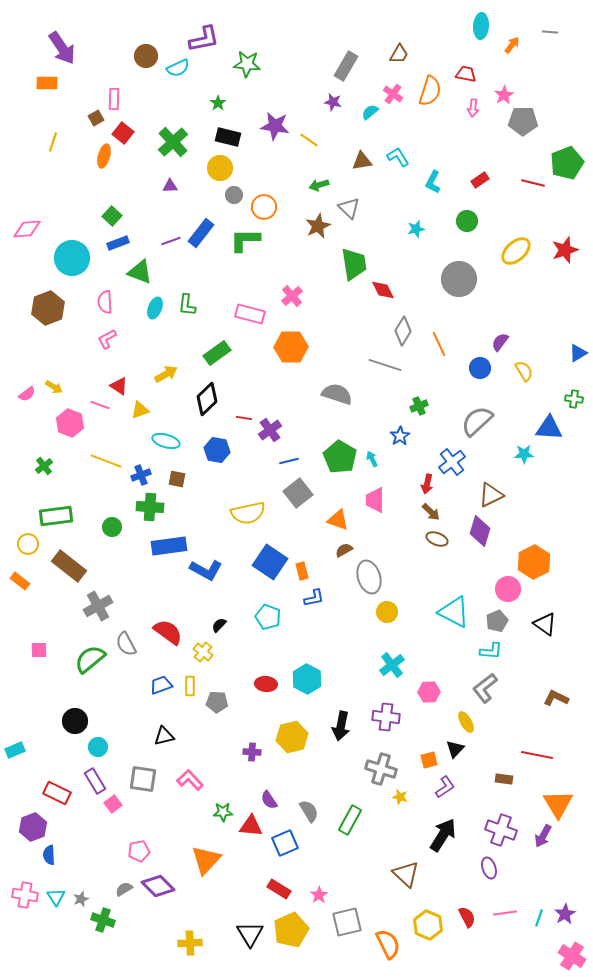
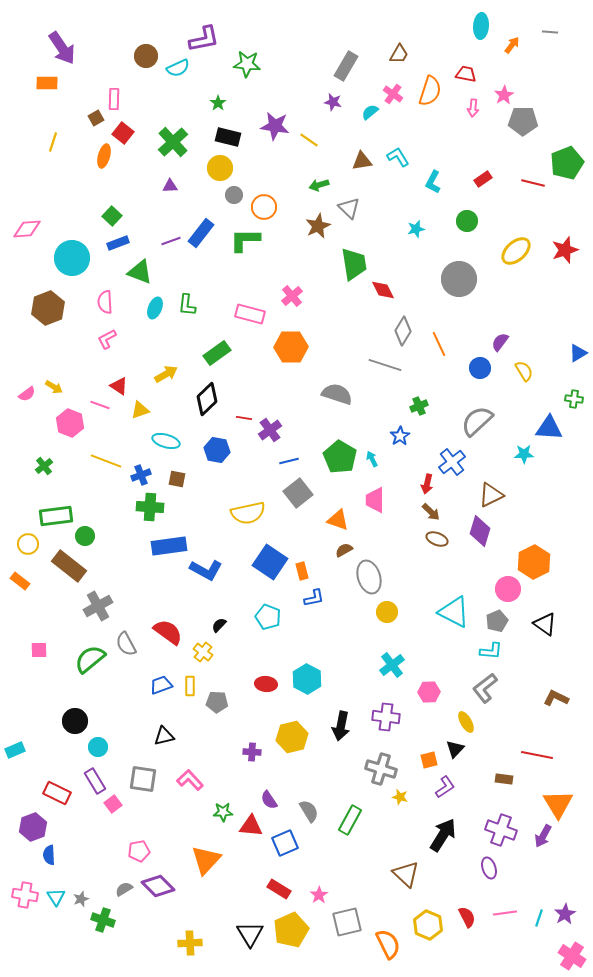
red rectangle at (480, 180): moved 3 px right, 1 px up
green circle at (112, 527): moved 27 px left, 9 px down
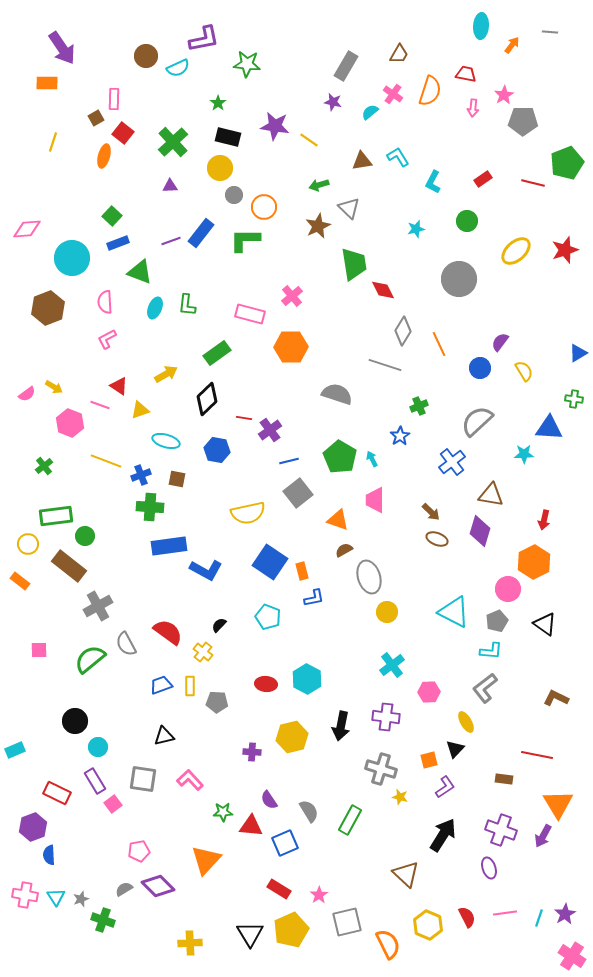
red arrow at (427, 484): moved 117 px right, 36 px down
brown triangle at (491, 495): rotated 36 degrees clockwise
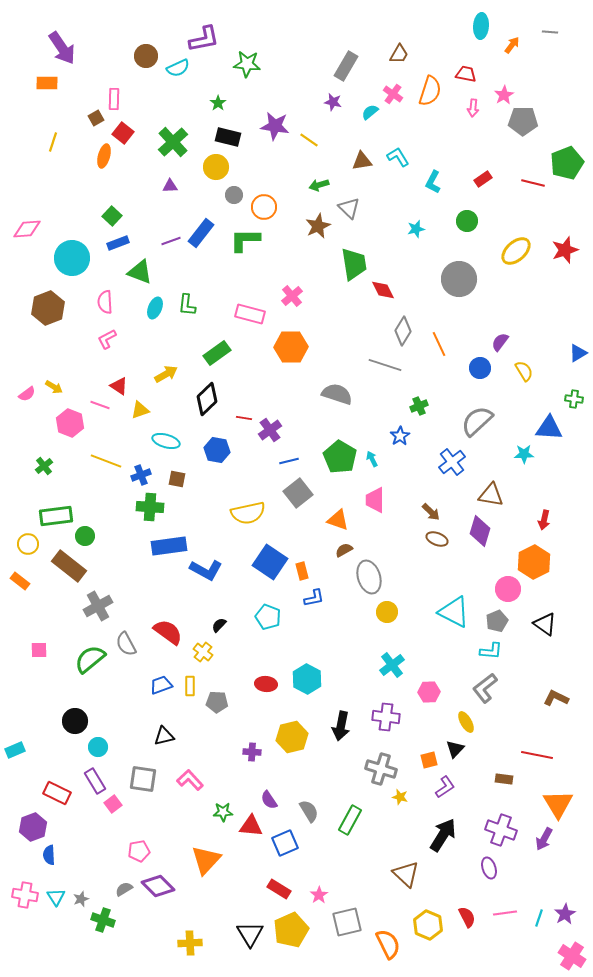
yellow circle at (220, 168): moved 4 px left, 1 px up
purple arrow at (543, 836): moved 1 px right, 3 px down
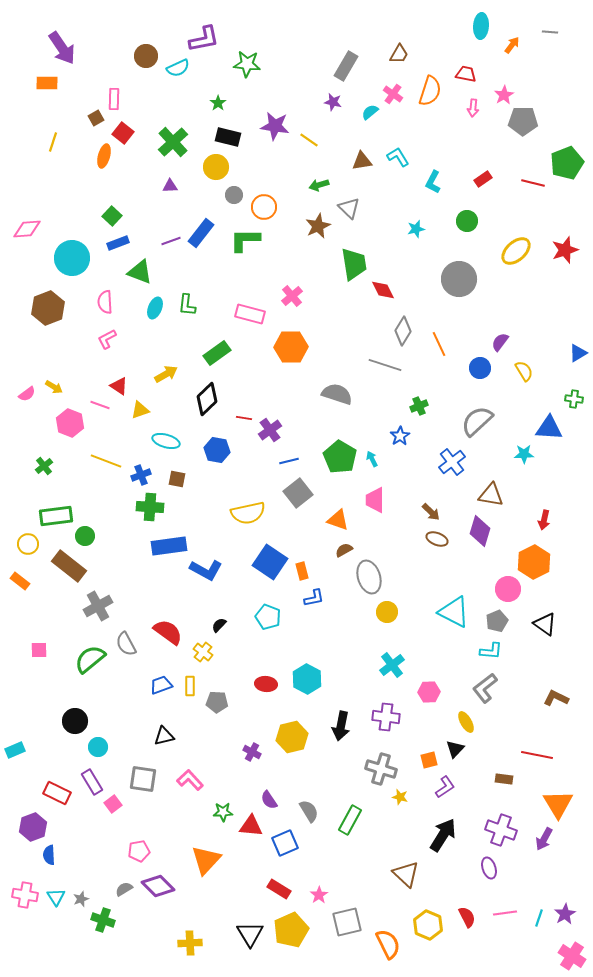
purple cross at (252, 752): rotated 24 degrees clockwise
purple rectangle at (95, 781): moved 3 px left, 1 px down
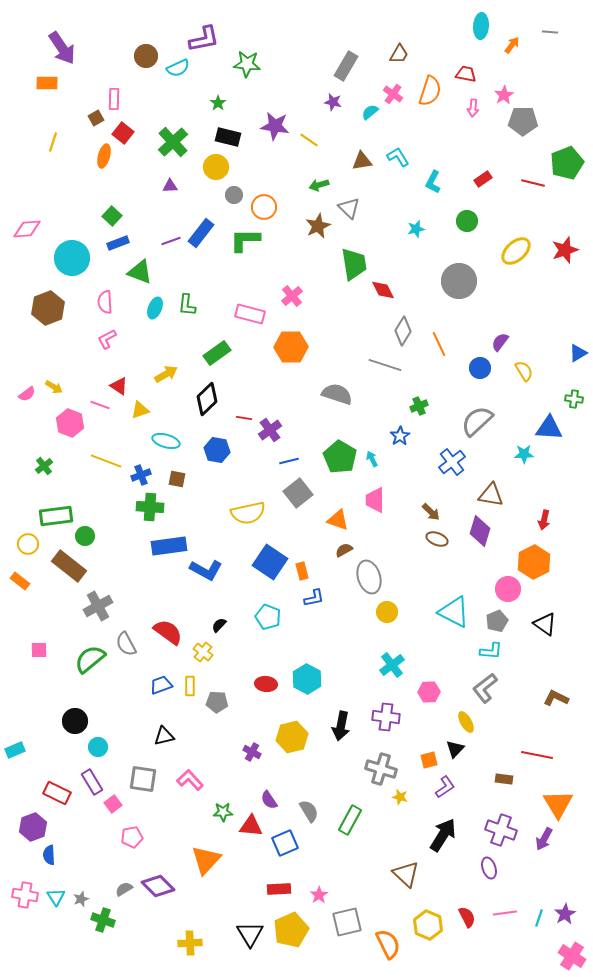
gray circle at (459, 279): moved 2 px down
pink pentagon at (139, 851): moved 7 px left, 14 px up
red rectangle at (279, 889): rotated 35 degrees counterclockwise
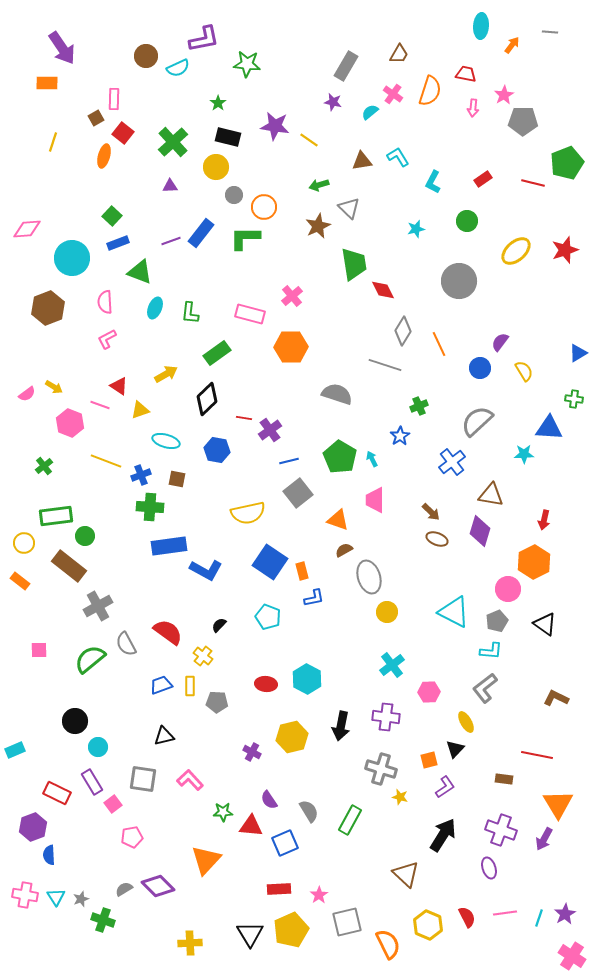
green L-shape at (245, 240): moved 2 px up
green L-shape at (187, 305): moved 3 px right, 8 px down
yellow circle at (28, 544): moved 4 px left, 1 px up
yellow cross at (203, 652): moved 4 px down
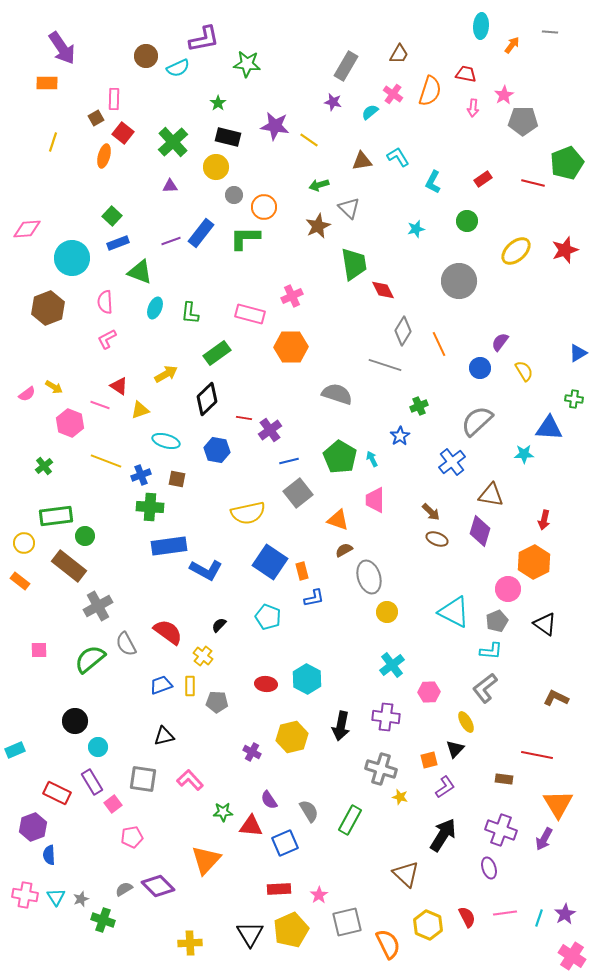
pink cross at (292, 296): rotated 15 degrees clockwise
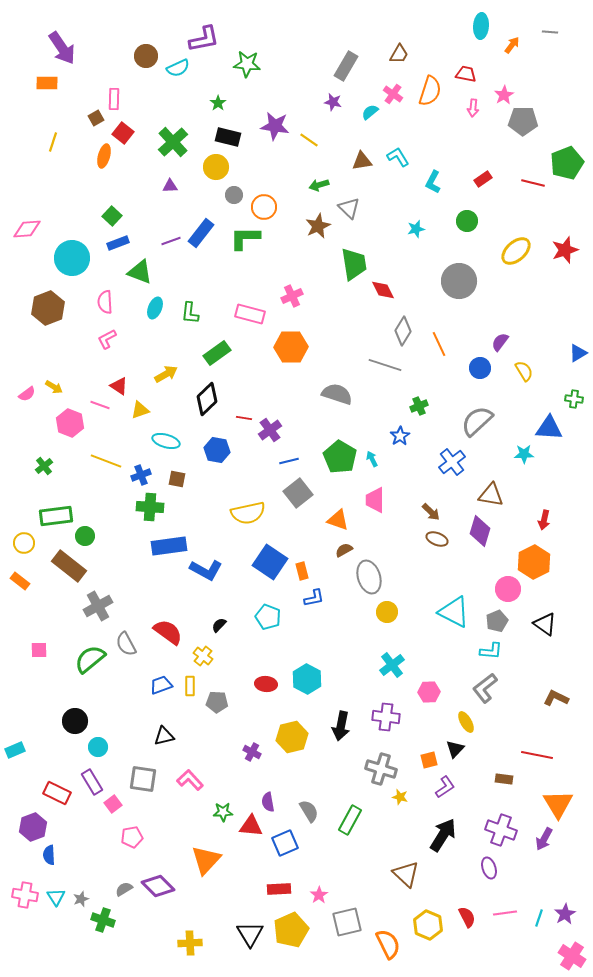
purple semicircle at (269, 800): moved 1 px left, 2 px down; rotated 24 degrees clockwise
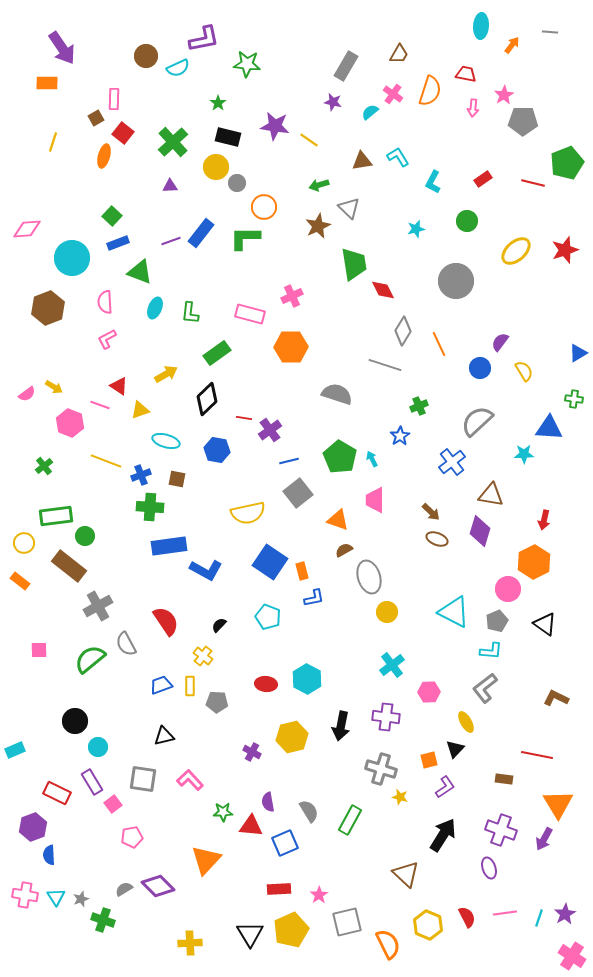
gray circle at (234, 195): moved 3 px right, 12 px up
gray circle at (459, 281): moved 3 px left
red semicircle at (168, 632): moved 2 px left, 11 px up; rotated 20 degrees clockwise
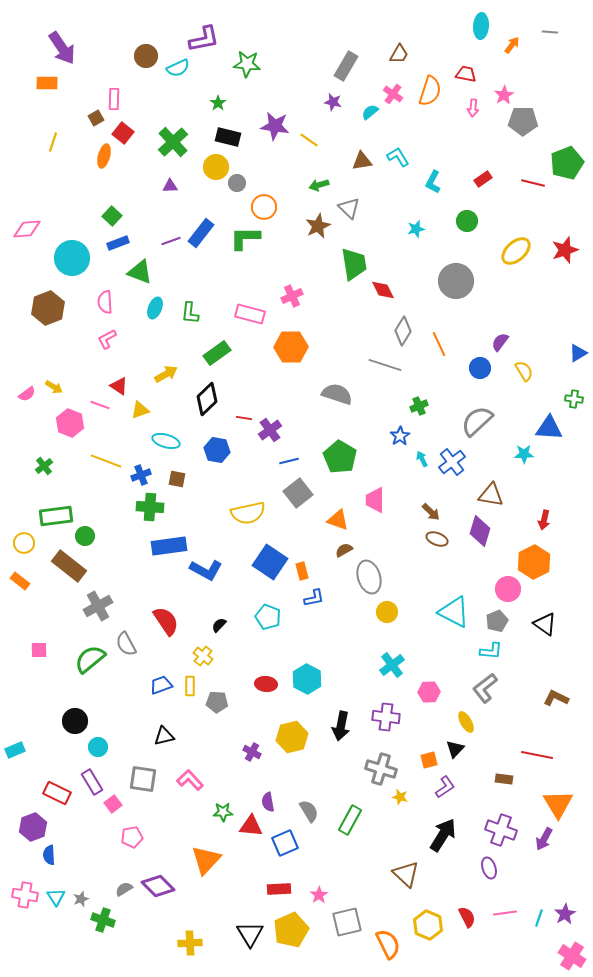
cyan arrow at (372, 459): moved 50 px right
